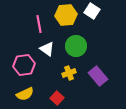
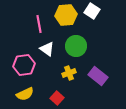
purple rectangle: rotated 12 degrees counterclockwise
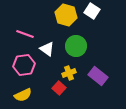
yellow hexagon: rotated 20 degrees clockwise
pink line: moved 14 px left, 10 px down; rotated 60 degrees counterclockwise
yellow semicircle: moved 2 px left, 1 px down
red square: moved 2 px right, 10 px up
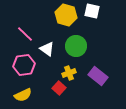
white square: rotated 21 degrees counterclockwise
pink line: rotated 24 degrees clockwise
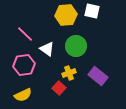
yellow hexagon: rotated 20 degrees counterclockwise
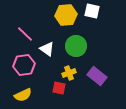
purple rectangle: moved 1 px left
red square: rotated 32 degrees counterclockwise
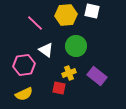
pink line: moved 10 px right, 11 px up
white triangle: moved 1 px left, 1 px down
yellow semicircle: moved 1 px right, 1 px up
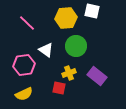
yellow hexagon: moved 3 px down
pink line: moved 8 px left
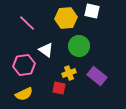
green circle: moved 3 px right
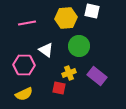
pink line: rotated 54 degrees counterclockwise
pink hexagon: rotated 10 degrees clockwise
